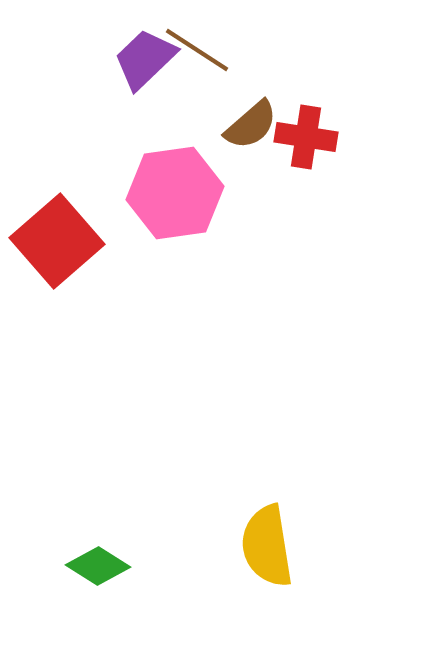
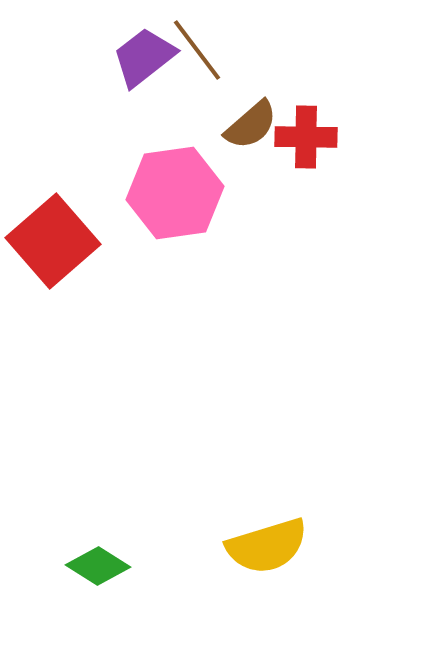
brown line: rotated 20 degrees clockwise
purple trapezoid: moved 1 px left, 2 px up; rotated 6 degrees clockwise
red cross: rotated 8 degrees counterclockwise
red square: moved 4 px left
yellow semicircle: rotated 98 degrees counterclockwise
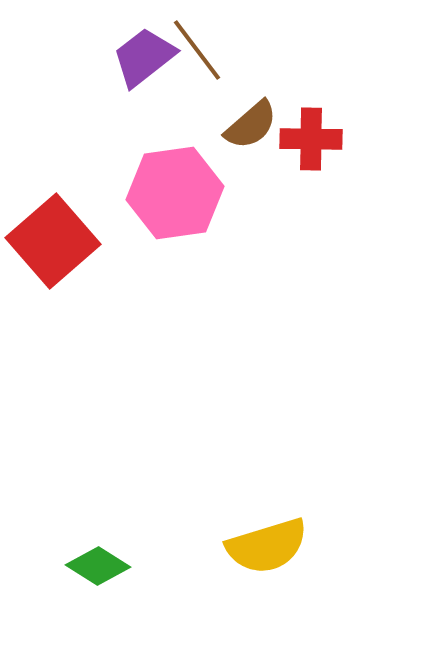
red cross: moved 5 px right, 2 px down
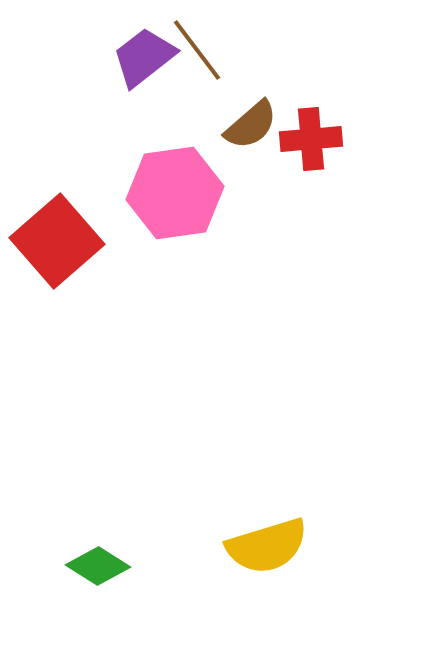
red cross: rotated 6 degrees counterclockwise
red square: moved 4 px right
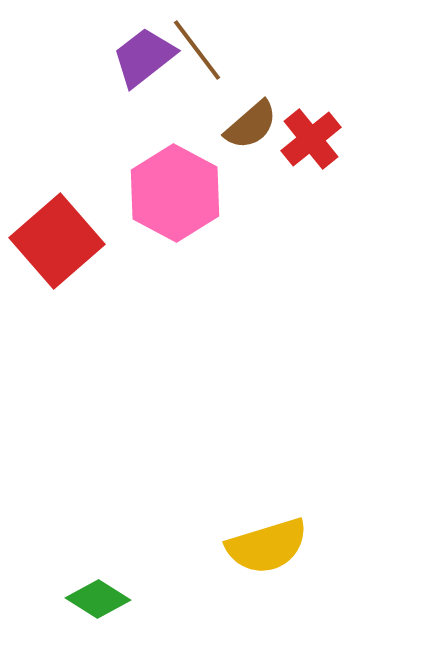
red cross: rotated 34 degrees counterclockwise
pink hexagon: rotated 24 degrees counterclockwise
green diamond: moved 33 px down
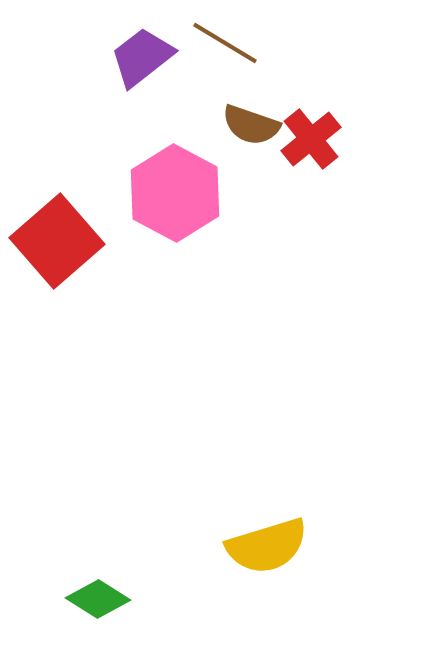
brown line: moved 28 px right, 7 px up; rotated 22 degrees counterclockwise
purple trapezoid: moved 2 px left
brown semicircle: rotated 60 degrees clockwise
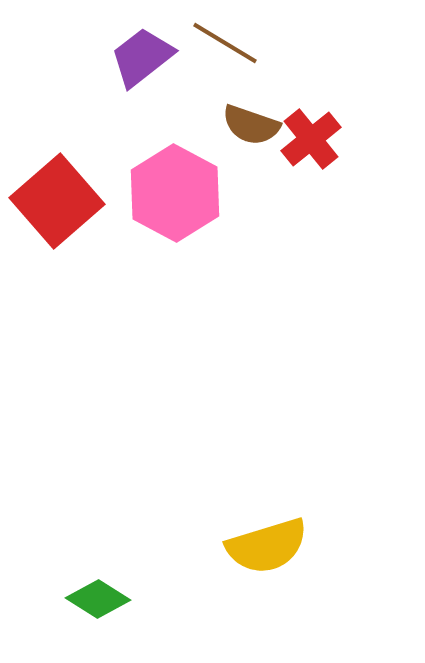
red square: moved 40 px up
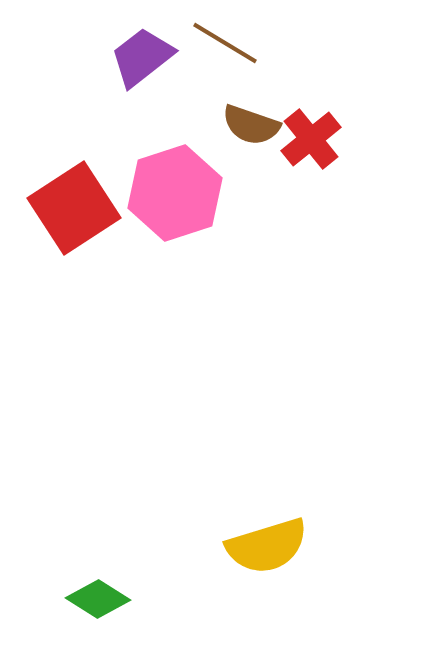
pink hexagon: rotated 14 degrees clockwise
red square: moved 17 px right, 7 px down; rotated 8 degrees clockwise
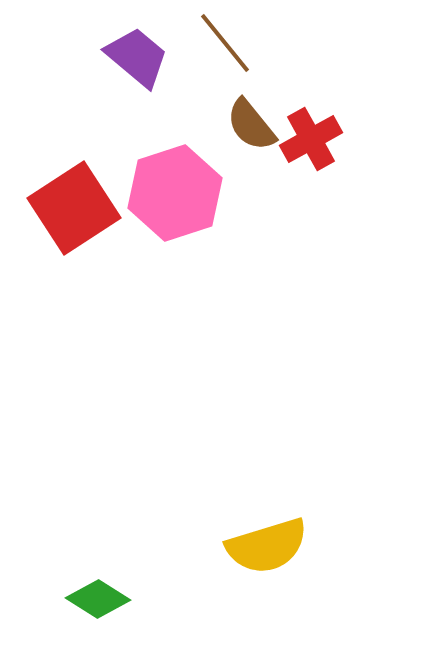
brown line: rotated 20 degrees clockwise
purple trapezoid: moved 5 px left; rotated 78 degrees clockwise
brown semicircle: rotated 32 degrees clockwise
red cross: rotated 10 degrees clockwise
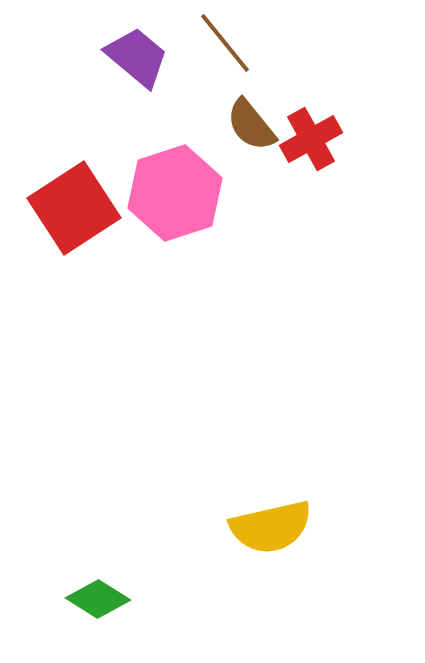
yellow semicircle: moved 4 px right, 19 px up; rotated 4 degrees clockwise
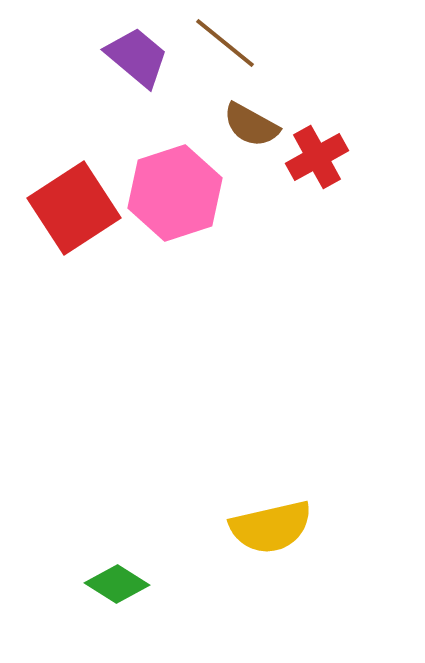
brown line: rotated 12 degrees counterclockwise
brown semicircle: rotated 22 degrees counterclockwise
red cross: moved 6 px right, 18 px down
green diamond: moved 19 px right, 15 px up
